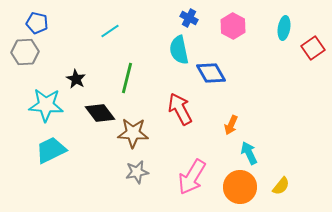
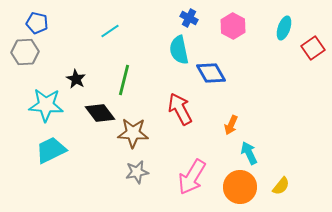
cyan ellipse: rotated 10 degrees clockwise
green line: moved 3 px left, 2 px down
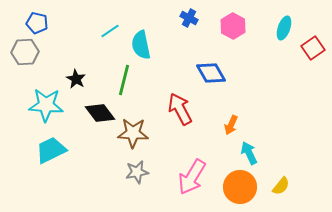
cyan semicircle: moved 38 px left, 5 px up
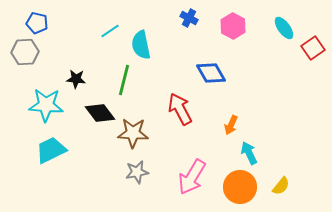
cyan ellipse: rotated 55 degrees counterclockwise
black star: rotated 24 degrees counterclockwise
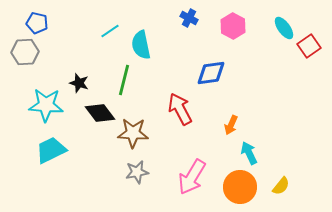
red square: moved 4 px left, 2 px up
blue diamond: rotated 68 degrees counterclockwise
black star: moved 3 px right, 4 px down; rotated 12 degrees clockwise
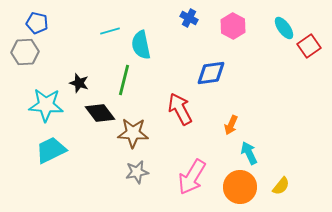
cyan line: rotated 18 degrees clockwise
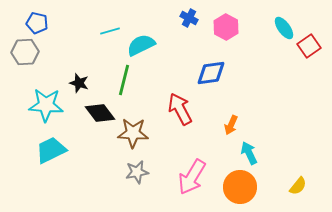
pink hexagon: moved 7 px left, 1 px down
cyan semicircle: rotated 76 degrees clockwise
yellow semicircle: moved 17 px right
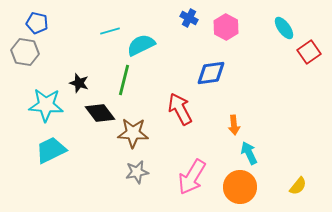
red square: moved 6 px down
gray hexagon: rotated 12 degrees clockwise
orange arrow: moved 3 px right; rotated 30 degrees counterclockwise
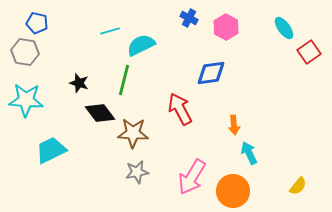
cyan star: moved 20 px left, 5 px up
orange circle: moved 7 px left, 4 px down
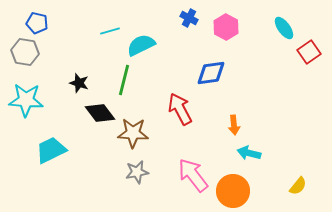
cyan arrow: rotated 50 degrees counterclockwise
pink arrow: moved 1 px right, 2 px up; rotated 111 degrees clockwise
